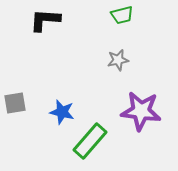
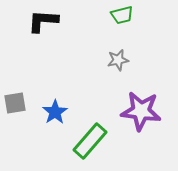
black L-shape: moved 2 px left, 1 px down
blue star: moved 7 px left; rotated 25 degrees clockwise
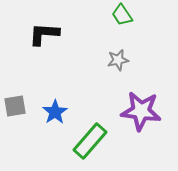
green trapezoid: rotated 70 degrees clockwise
black L-shape: moved 1 px right, 13 px down
gray square: moved 3 px down
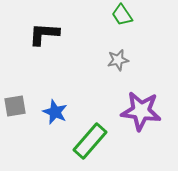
blue star: rotated 15 degrees counterclockwise
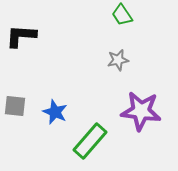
black L-shape: moved 23 px left, 2 px down
gray square: rotated 15 degrees clockwise
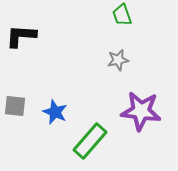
green trapezoid: rotated 15 degrees clockwise
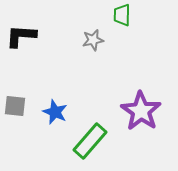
green trapezoid: rotated 20 degrees clockwise
gray star: moved 25 px left, 20 px up
purple star: rotated 27 degrees clockwise
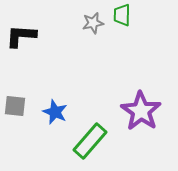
gray star: moved 17 px up
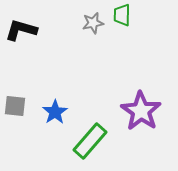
black L-shape: moved 6 px up; rotated 12 degrees clockwise
blue star: rotated 15 degrees clockwise
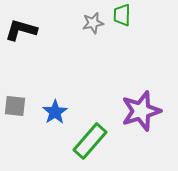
purple star: rotated 21 degrees clockwise
